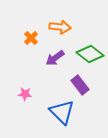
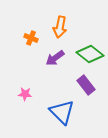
orange arrow: rotated 95 degrees clockwise
orange cross: rotated 24 degrees counterclockwise
purple rectangle: moved 6 px right
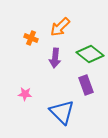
orange arrow: rotated 35 degrees clockwise
purple arrow: rotated 48 degrees counterclockwise
purple rectangle: rotated 18 degrees clockwise
